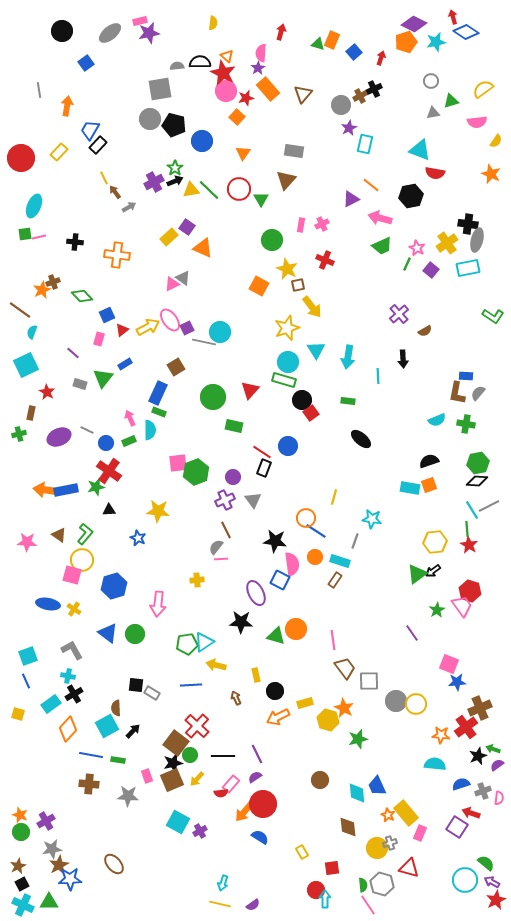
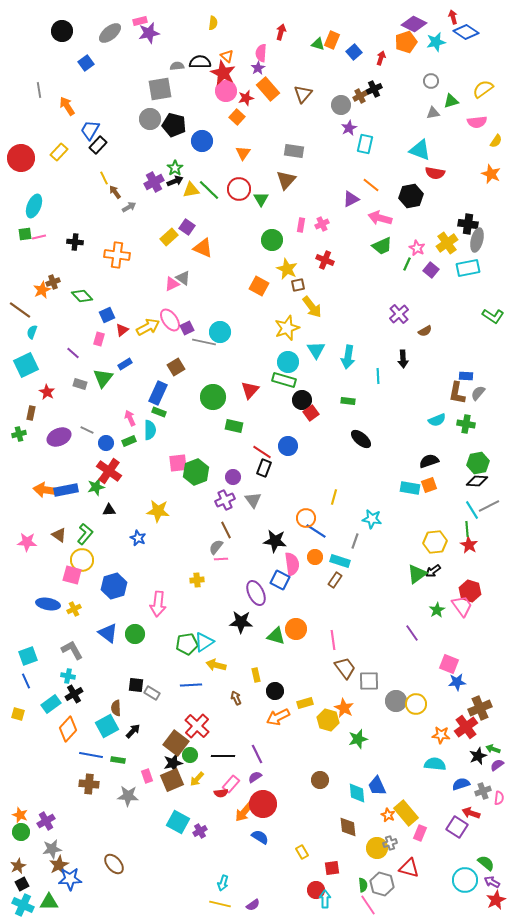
orange arrow at (67, 106): rotated 42 degrees counterclockwise
yellow cross at (74, 609): rotated 32 degrees clockwise
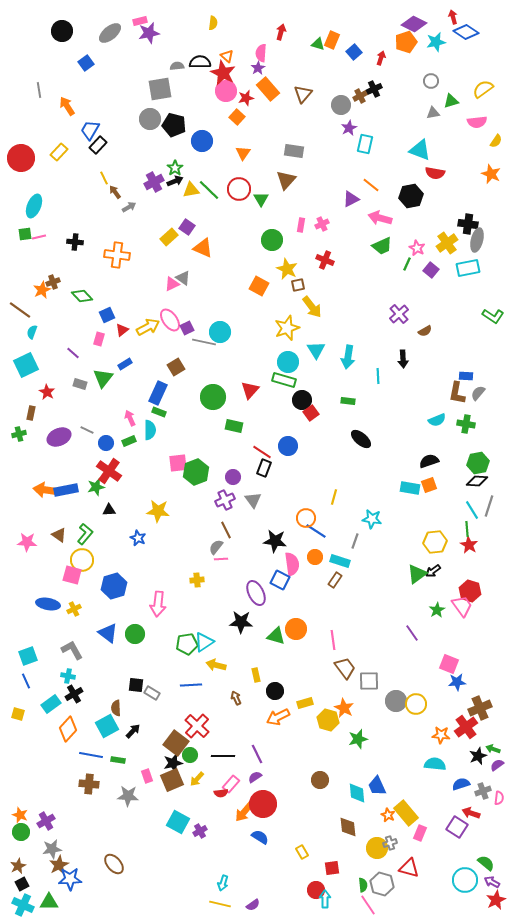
gray line at (489, 506): rotated 45 degrees counterclockwise
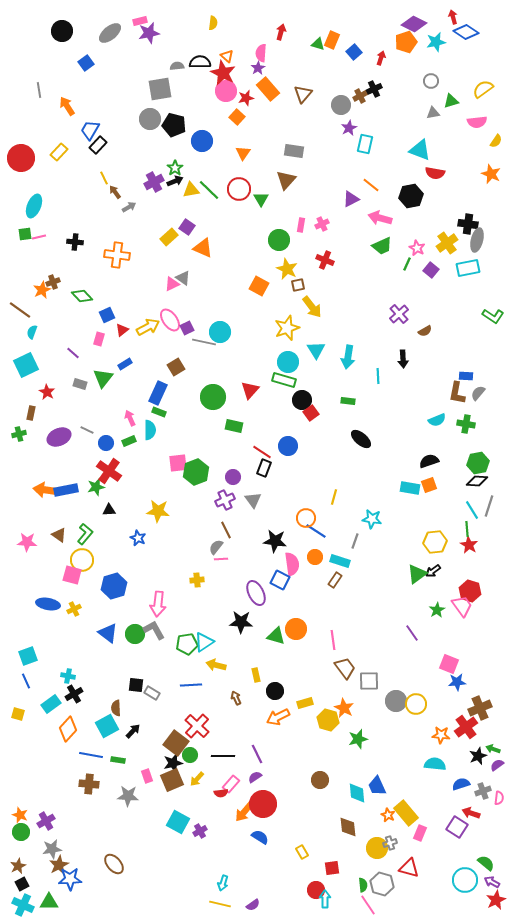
green circle at (272, 240): moved 7 px right
gray L-shape at (72, 650): moved 82 px right, 20 px up
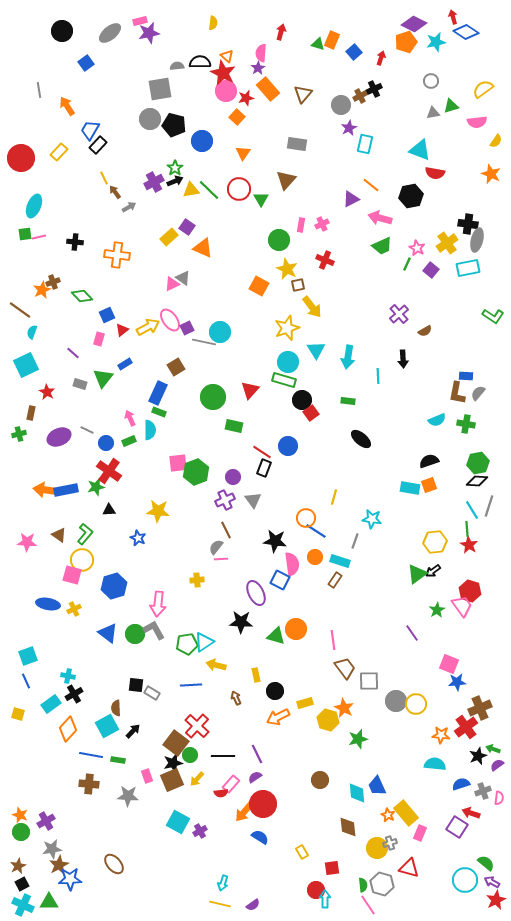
green triangle at (451, 101): moved 5 px down
gray rectangle at (294, 151): moved 3 px right, 7 px up
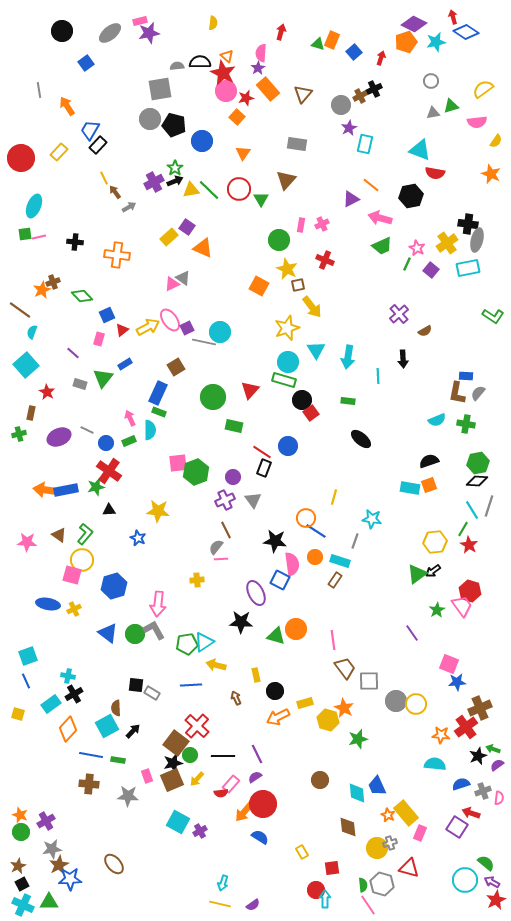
cyan square at (26, 365): rotated 15 degrees counterclockwise
green line at (467, 529): moved 4 px left; rotated 35 degrees clockwise
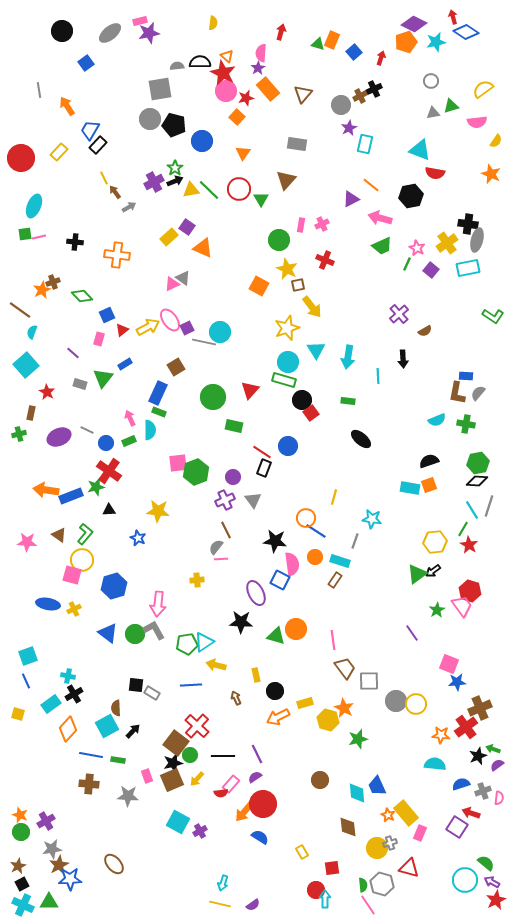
blue rectangle at (66, 490): moved 5 px right, 6 px down; rotated 10 degrees counterclockwise
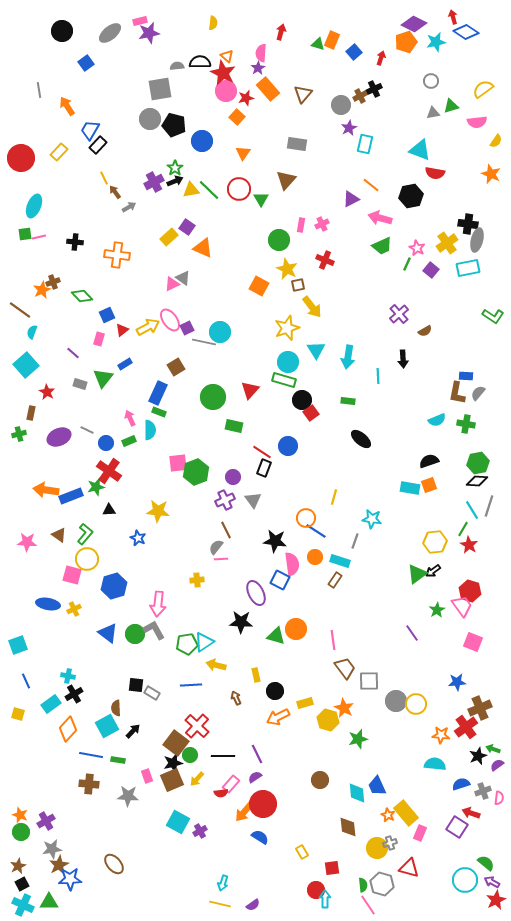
yellow circle at (82, 560): moved 5 px right, 1 px up
cyan square at (28, 656): moved 10 px left, 11 px up
pink square at (449, 664): moved 24 px right, 22 px up
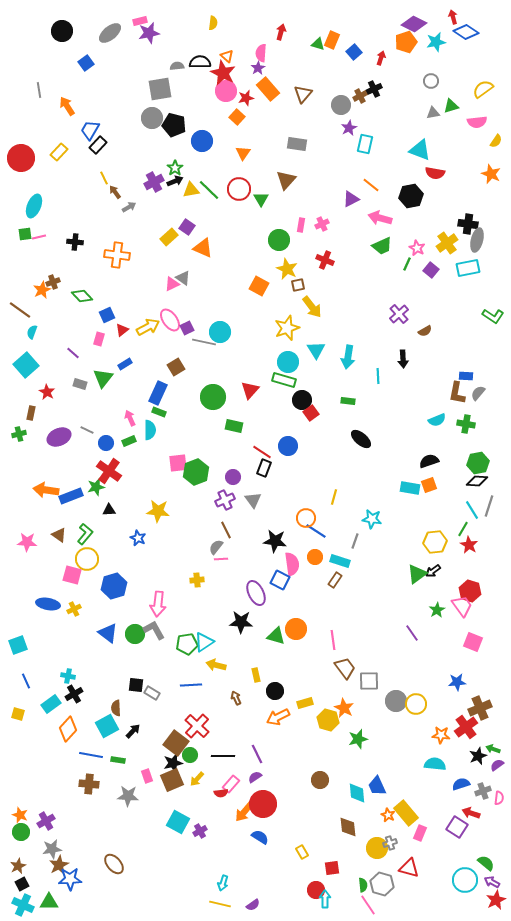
gray circle at (150, 119): moved 2 px right, 1 px up
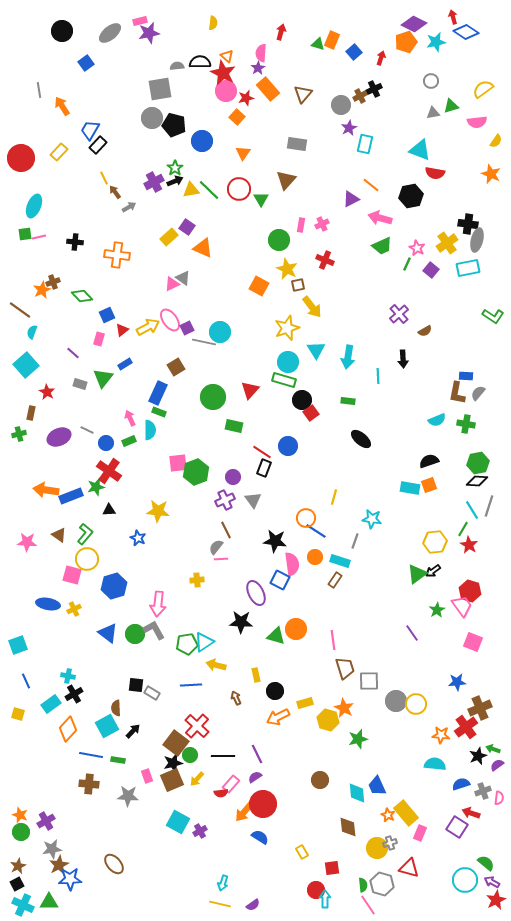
orange arrow at (67, 106): moved 5 px left
brown trapezoid at (345, 668): rotated 20 degrees clockwise
black square at (22, 884): moved 5 px left
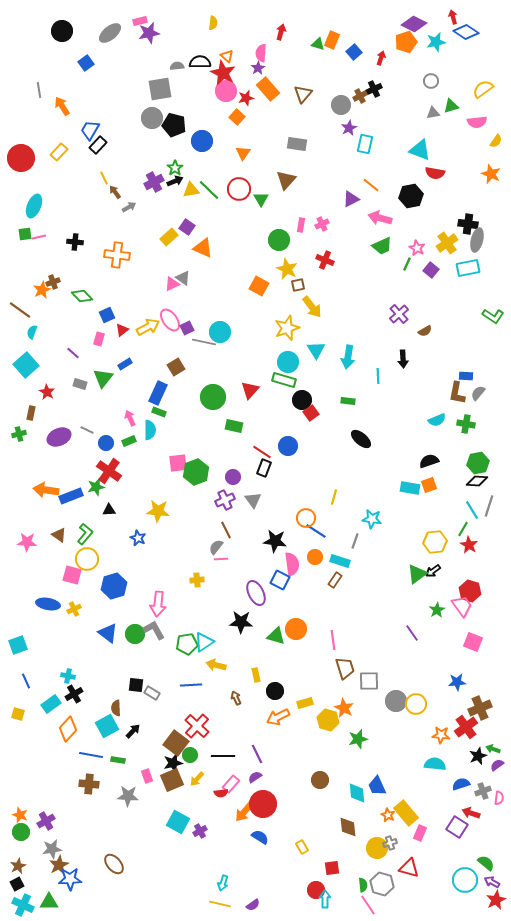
yellow rectangle at (302, 852): moved 5 px up
